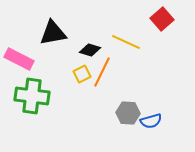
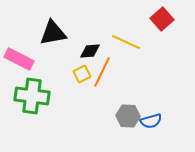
black diamond: moved 1 px down; rotated 20 degrees counterclockwise
gray hexagon: moved 3 px down
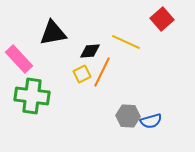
pink rectangle: rotated 20 degrees clockwise
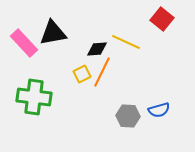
red square: rotated 10 degrees counterclockwise
black diamond: moved 7 px right, 2 px up
pink rectangle: moved 5 px right, 16 px up
green cross: moved 2 px right, 1 px down
blue semicircle: moved 8 px right, 11 px up
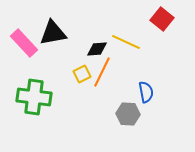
blue semicircle: moved 13 px left, 18 px up; rotated 85 degrees counterclockwise
gray hexagon: moved 2 px up
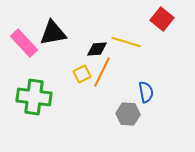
yellow line: rotated 8 degrees counterclockwise
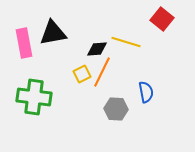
pink rectangle: rotated 32 degrees clockwise
gray hexagon: moved 12 px left, 5 px up
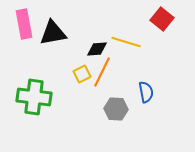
pink rectangle: moved 19 px up
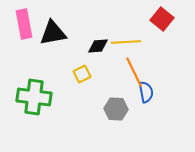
yellow line: rotated 20 degrees counterclockwise
black diamond: moved 1 px right, 3 px up
orange line: moved 32 px right; rotated 52 degrees counterclockwise
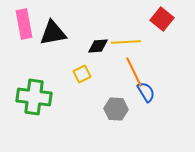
blue semicircle: rotated 20 degrees counterclockwise
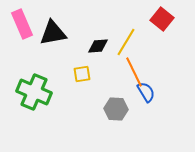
pink rectangle: moved 2 px left; rotated 12 degrees counterclockwise
yellow line: rotated 56 degrees counterclockwise
yellow square: rotated 18 degrees clockwise
green cross: moved 5 px up; rotated 16 degrees clockwise
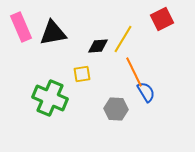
red square: rotated 25 degrees clockwise
pink rectangle: moved 1 px left, 3 px down
yellow line: moved 3 px left, 3 px up
green cross: moved 16 px right, 6 px down
